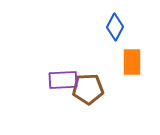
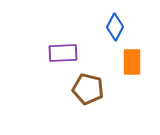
purple rectangle: moved 27 px up
brown pentagon: rotated 16 degrees clockwise
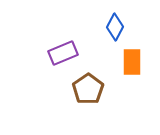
purple rectangle: rotated 20 degrees counterclockwise
brown pentagon: rotated 24 degrees clockwise
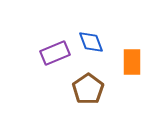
blue diamond: moved 24 px left, 15 px down; rotated 48 degrees counterclockwise
purple rectangle: moved 8 px left
